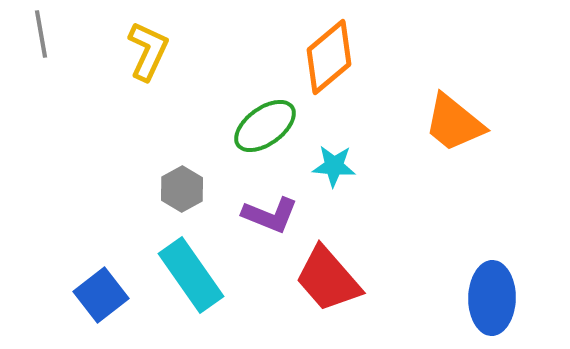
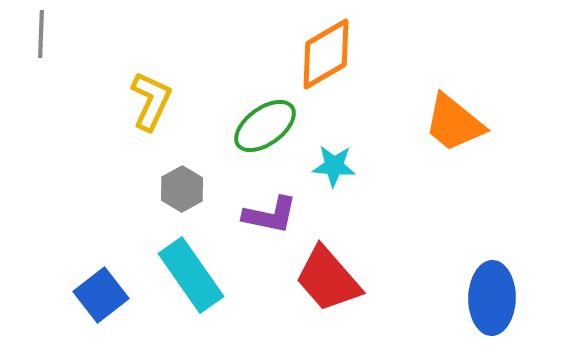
gray line: rotated 12 degrees clockwise
yellow L-shape: moved 3 px right, 50 px down
orange diamond: moved 3 px left, 3 px up; rotated 10 degrees clockwise
purple L-shape: rotated 10 degrees counterclockwise
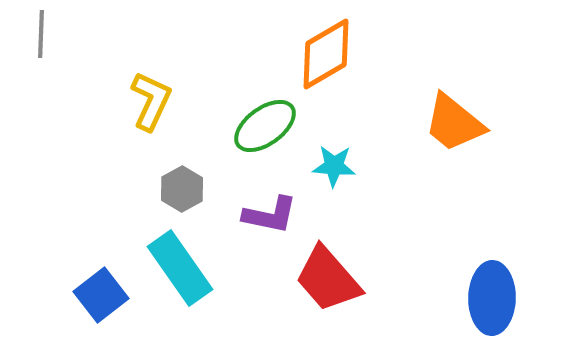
cyan rectangle: moved 11 px left, 7 px up
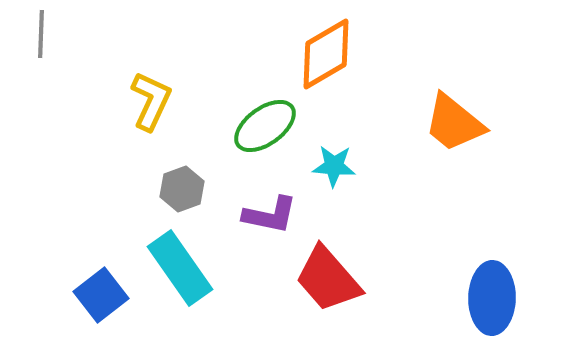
gray hexagon: rotated 9 degrees clockwise
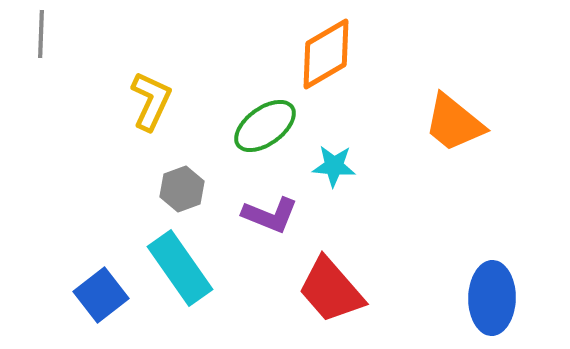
purple L-shape: rotated 10 degrees clockwise
red trapezoid: moved 3 px right, 11 px down
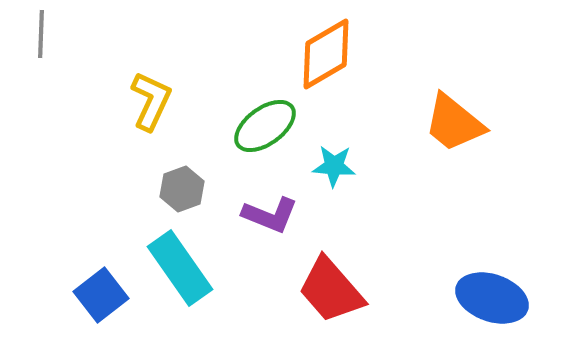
blue ellipse: rotated 72 degrees counterclockwise
